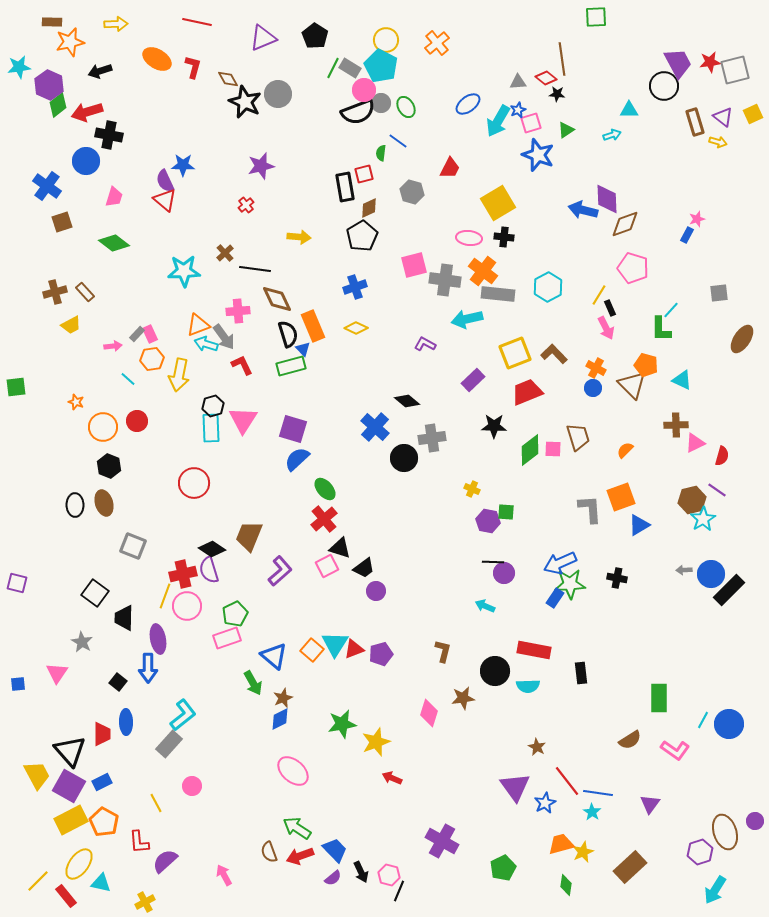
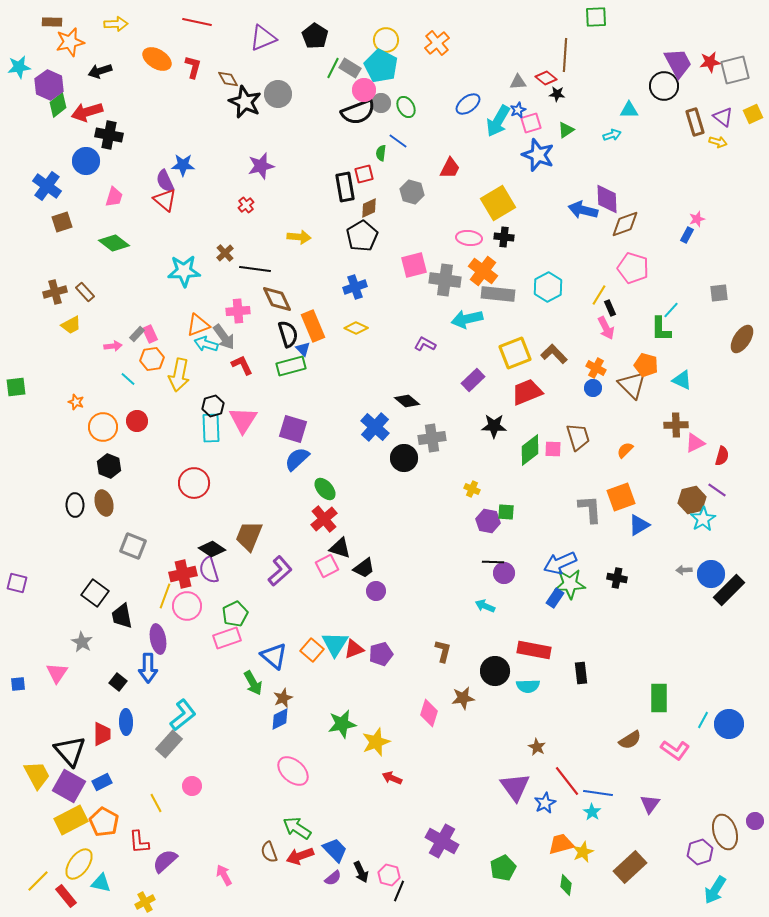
brown line at (562, 59): moved 3 px right, 4 px up; rotated 12 degrees clockwise
black trapezoid at (124, 618): moved 2 px left, 2 px up; rotated 12 degrees counterclockwise
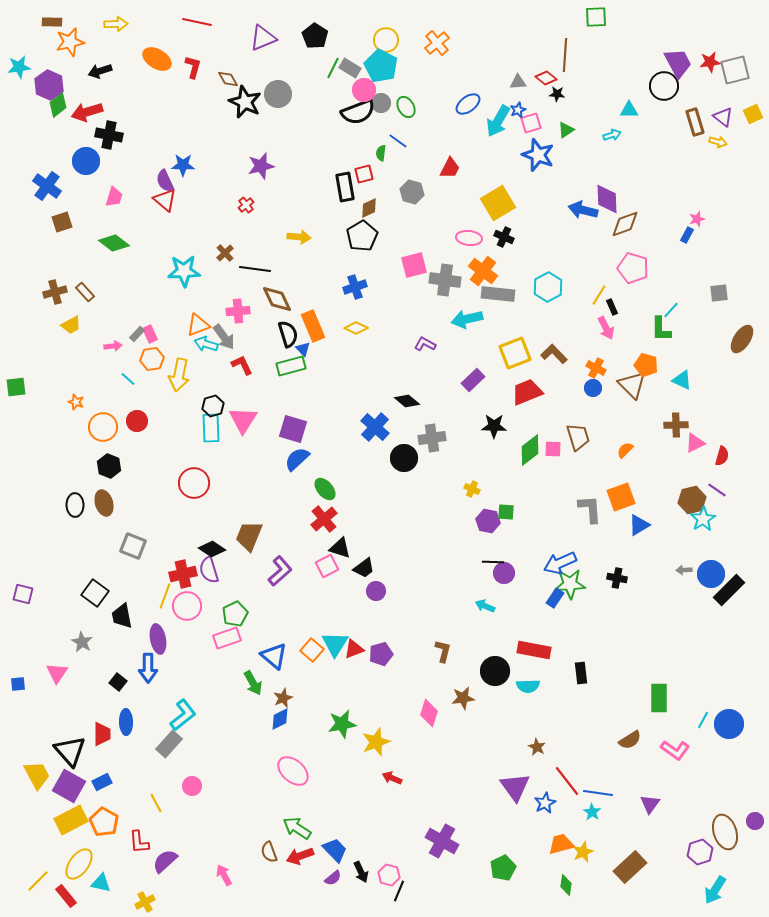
black cross at (504, 237): rotated 18 degrees clockwise
black rectangle at (610, 308): moved 2 px right, 1 px up
purple square at (17, 583): moved 6 px right, 11 px down
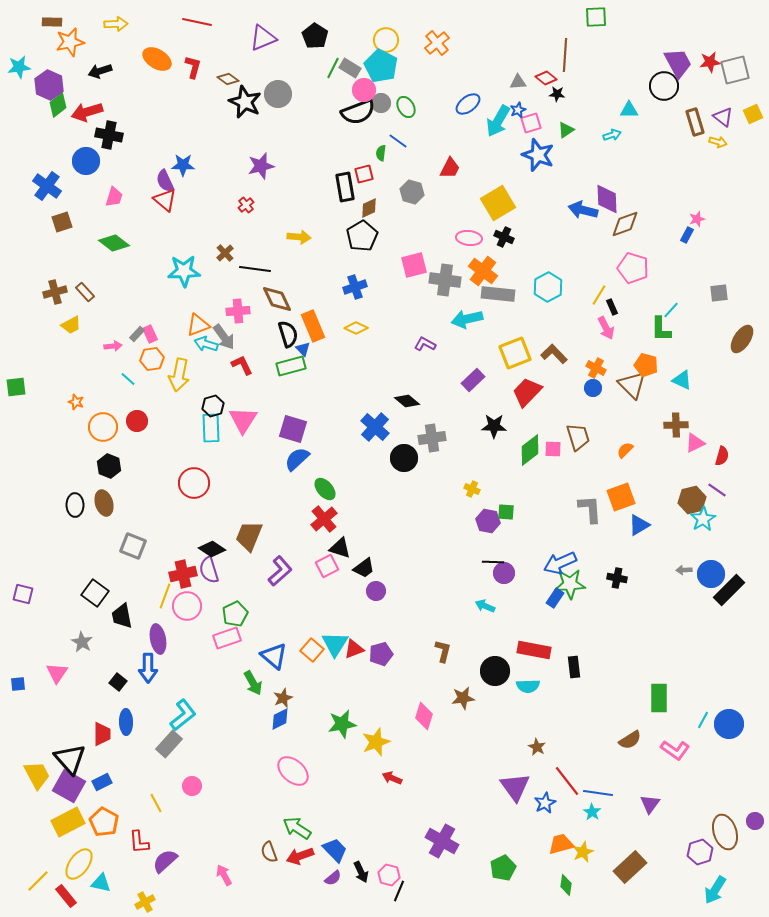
brown diamond at (228, 79): rotated 25 degrees counterclockwise
red trapezoid at (527, 392): rotated 24 degrees counterclockwise
black rectangle at (581, 673): moved 7 px left, 6 px up
pink diamond at (429, 713): moved 5 px left, 3 px down
black triangle at (70, 751): moved 8 px down
yellow rectangle at (71, 820): moved 3 px left, 2 px down
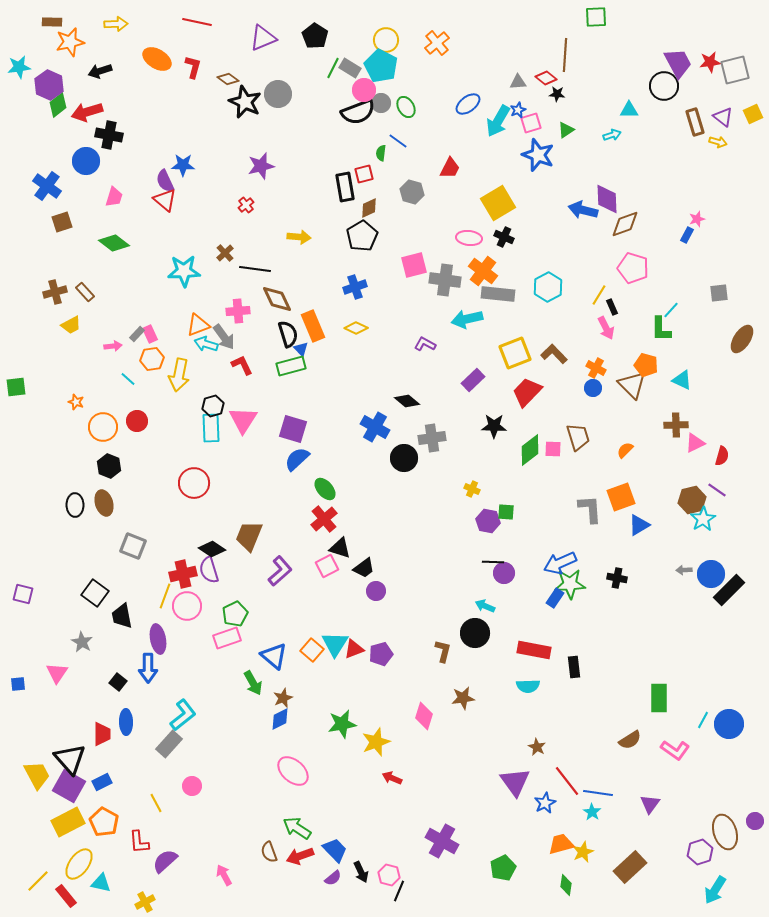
blue triangle at (303, 349): moved 2 px left
blue cross at (375, 427): rotated 12 degrees counterclockwise
black circle at (495, 671): moved 20 px left, 38 px up
purple triangle at (515, 787): moved 5 px up
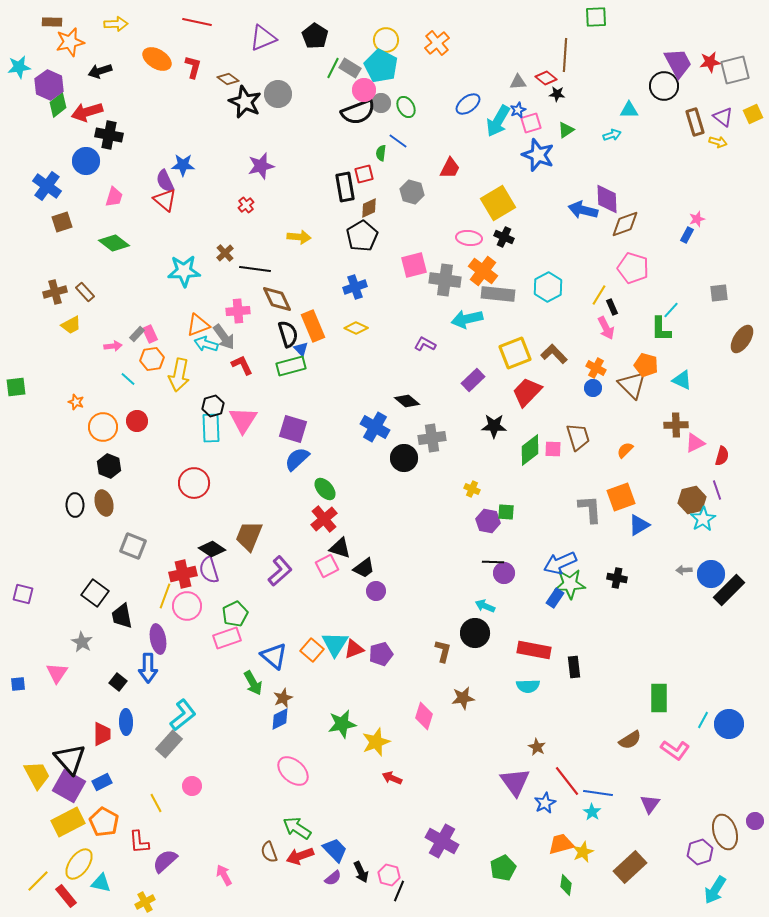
purple line at (717, 490): rotated 36 degrees clockwise
